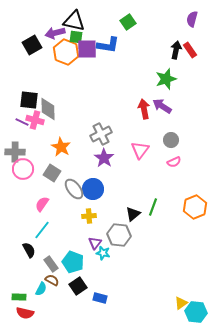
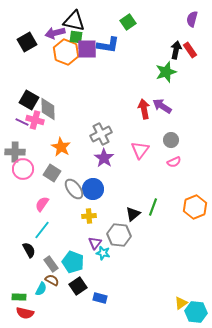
black square at (32, 45): moved 5 px left, 3 px up
green star at (166, 79): moved 7 px up
black square at (29, 100): rotated 24 degrees clockwise
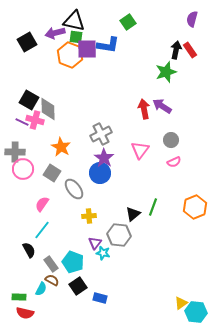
orange hexagon at (66, 52): moved 4 px right, 3 px down
blue circle at (93, 189): moved 7 px right, 16 px up
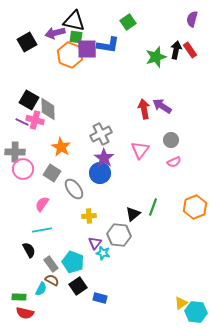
green star at (166, 72): moved 10 px left, 15 px up
cyan line at (42, 230): rotated 42 degrees clockwise
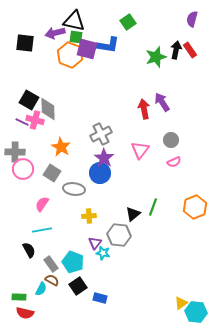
black square at (27, 42): moved 2 px left, 1 px down; rotated 36 degrees clockwise
purple square at (87, 49): rotated 15 degrees clockwise
purple arrow at (162, 106): moved 4 px up; rotated 24 degrees clockwise
gray ellipse at (74, 189): rotated 45 degrees counterclockwise
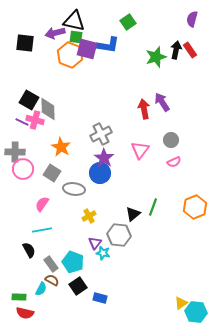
yellow cross at (89, 216): rotated 24 degrees counterclockwise
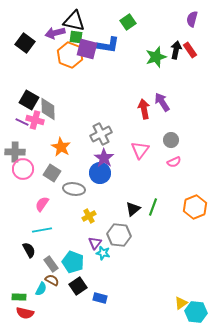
black square at (25, 43): rotated 30 degrees clockwise
black triangle at (133, 214): moved 5 px up
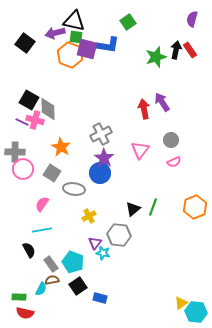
brown semicircle at (52, 280): rotated 40 degrees counterclockwise
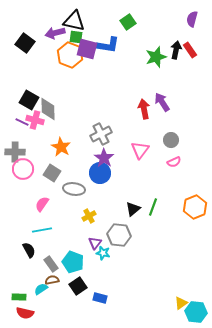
cyan semicircle at (41, 289): rotated 152 degrees counterclockwise
